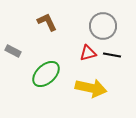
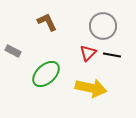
red triangle: rotated 30 degrees counterclockwise
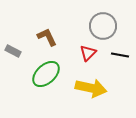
brown L-shape: moved 15 px down
black line: moved 8 px right
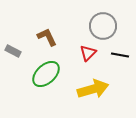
yellow arrow: moved 2 px right, 1 px down; rotated 28 degrees counterclockwise
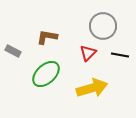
brown L-shape: rotated 55 degrees counterclockwise
yellow arrow: moved 1 px left, 1 px up
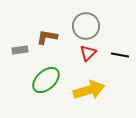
gray circle: moved 17 px left
gray rectangle: moved 7 px right, 1 px up; rotated 35 degrees counterclockwise
green ellipse: moved 6 px down
yellow arrow: moved 3 px left, 2 px down
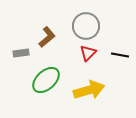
brown L-shape: rotated 130 degrees clockwise
gray rectangle: moved 1 px right, 3 px down
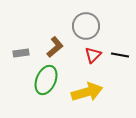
brown L-shape: moved 8 px right, 10 px down
red triangle: moved 5 px right, 2 px down
green ellipse: rotated 24 degrees counterclockwise
yellow arrow: moved 2 px left, 2 px down
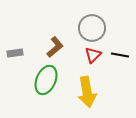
gray circle: moved 6 px right, 2 px down
gray rectangle: moved 6 px left
yellow arrow: rotated 96 degrees clockwise
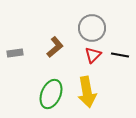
green ellipse: moved 5 px right, 14 px down
